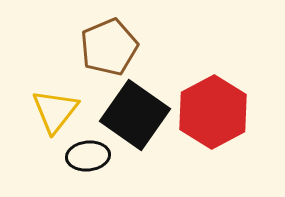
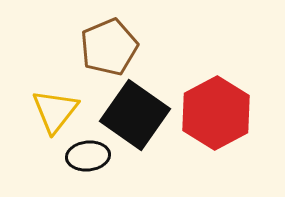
red hexagon: moved 3 px right, 1 px down
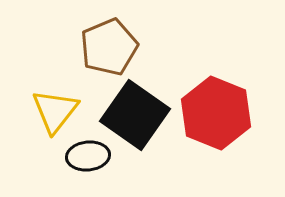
red hexagon: rotated 10 degrees counterclockwise
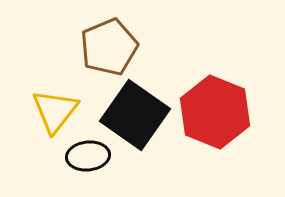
red hexagon: moved 1 px left, 1 px up
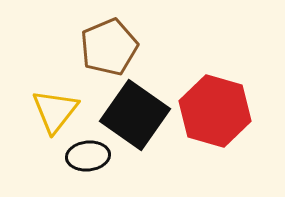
red hexagon: moved 1 px up; rotated 6 degrees counterclockwise
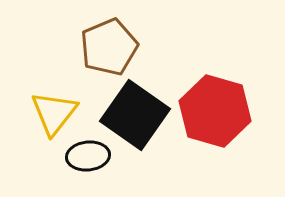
yellow triangle: moved 1 px left, 2 px down
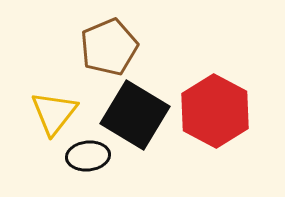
red hexagon: rotated 12 degrees clockwise
black square: rotated 4 degrees counterclockwise
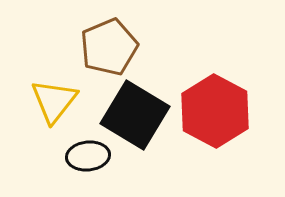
yellow triangle: moved 12 px up
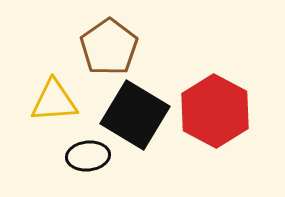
brown pentagon: rotated 12 degrees counterclockwise
yellow triangle: rotated 48 degrees clockwise
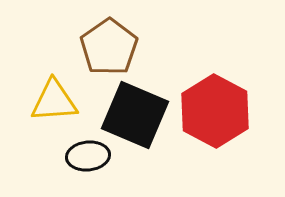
black square: rotated 8 degrees counterclockwise
